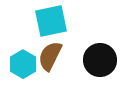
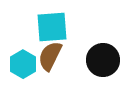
cyan square: moved 1 px right, 6 px down; rotated 8 degrees clockwise
black circle: moved 3 px right
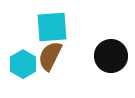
black circle: moved 8 px right, 4 px up
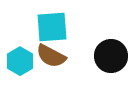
brown semicircle: moved 1 px right; rotated 88 degrees counterclockwise
cyan hexagon: moved 3 px left, 3 px up
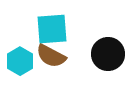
cyan square: moved 2 px down
black circle: moved 3 px left, 2 px up
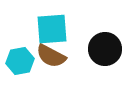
black circle: moved 3 px left, 5 px up
cyan hexagon: rotated 20 degrees clockwise
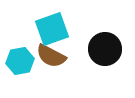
cyan square: rotated 16 degrees counterclockwise
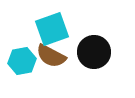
black circle: moved 11 px left, 3 px down
cyan hexagon: moved 2 px right
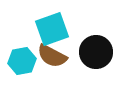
black circle: moved 2 px right
brown semicircle: moved 1 px right
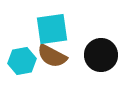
cyan square: rotated 12 degrees clockwise
black circle: moved 5 px right, 3 px down
